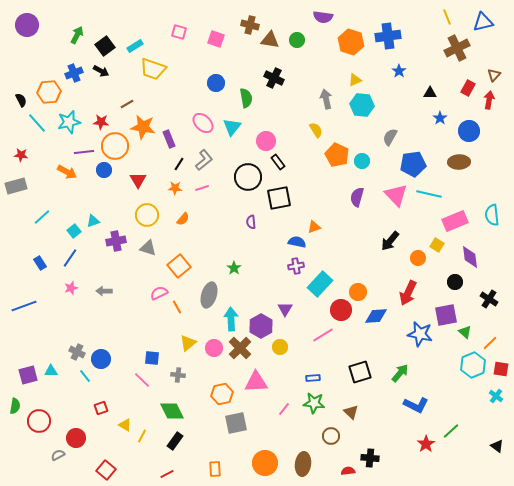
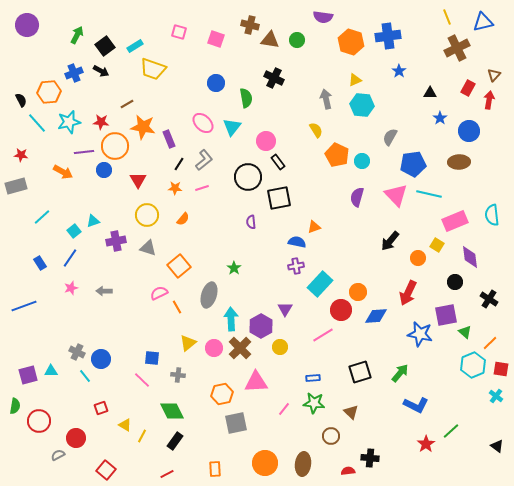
orange arrow at (67, 172): moved 4 px left
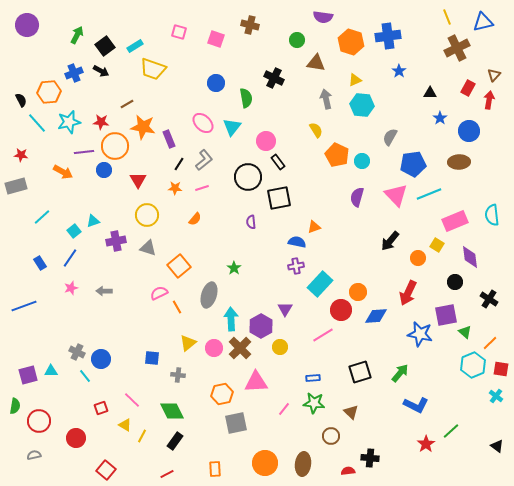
brown triangle at (270, 40): moved 46 px right, 23 px down
cyan line at (429, 194): rotated 35 degrees counterclockwise
orange semicircle at (183, 219): moved 12 px right
pink line at (142, 380): moved 10 px left, 20 px down
gray semicircle at (58, 455): moved 24 px left; rotated 16 degrees clockwise
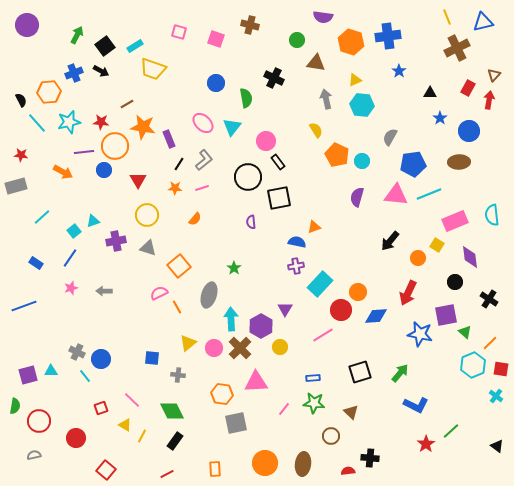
pink triangle at (396, 195): rotated 40 degrees counterclockwise
blue rectangle at (40, 263): moved 4 px left; rotated 24 degrees counterclockwise
orange hexagon at (222, 394): rotated 20 degrees clockwise
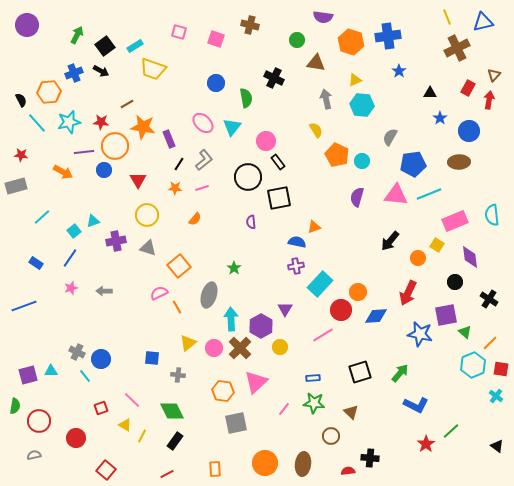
pink triangle at (256, 382): rotated 40 degrees counterclockwise
orange hexagon at (222, 394): moved 1 px right, 3 px up
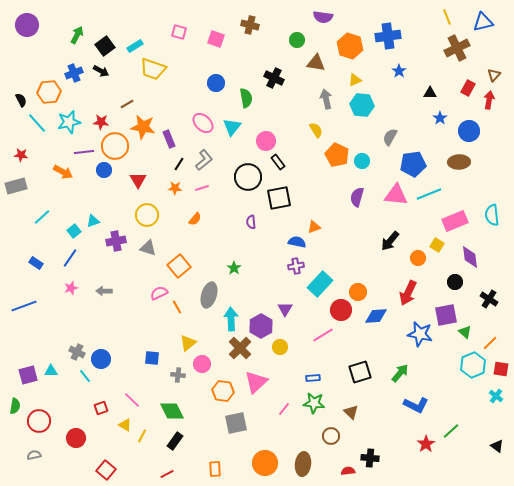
orange hexagon at (351, 42): moved 1 px left, 4 px down
pink circle at (214, 348): moved 12 px left, 16 px down
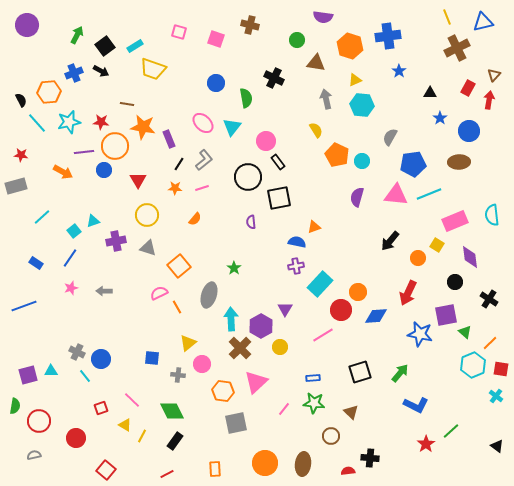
brown line at (127, 104): rotated 40 degrees clockwise
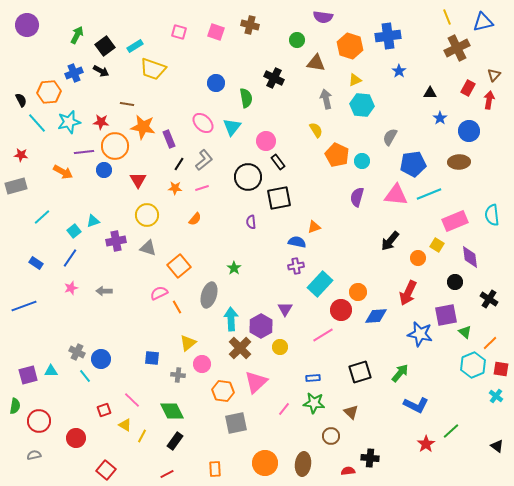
pink square at (216, 39): moved 7 px up
red square at (101, 408): moved 3 px right, 2 px down
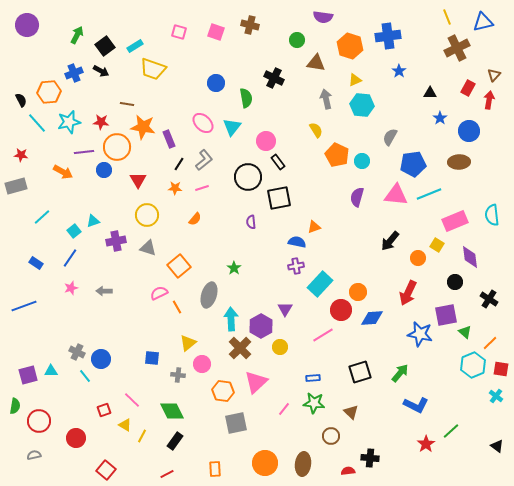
orange circle at (115, 146): moved 2 px right, 1 px down
blue diamond at (376, 316): moved 4 px left, 2 px down
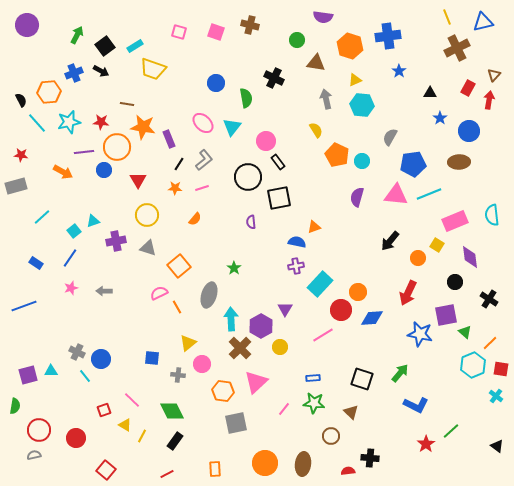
black square at (360, 372): moved 2 px right, 7 px down; rotated 35 degrees clockwise
red circle at (39, 421): moved 9 px down
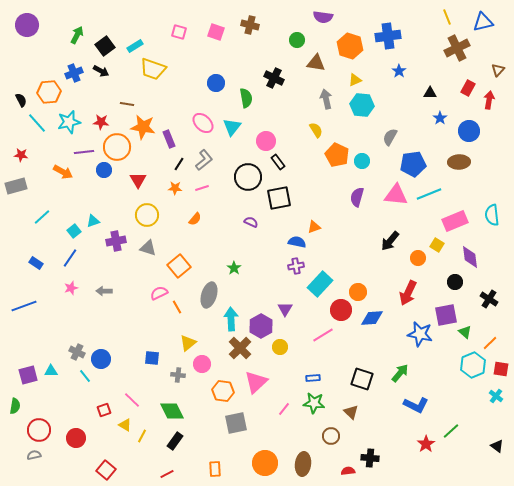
brown triangle at (494, 75): moved 4 px right, 5 px up
purple semicircle at (251, 222): rotated 120 degrees clockwise
